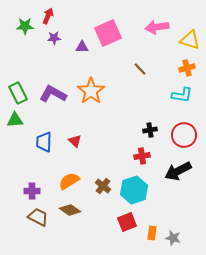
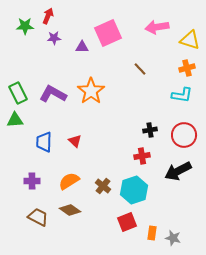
purple cross: moved 10 px up
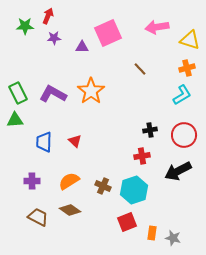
cyan L-shape: rotated 40 degrees counterclockwise
brown cross: rotated 14 degrees counterclockwise
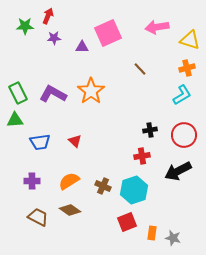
blue trapezoid: moved 4 px left; rotated 100 degrees counterclockwise
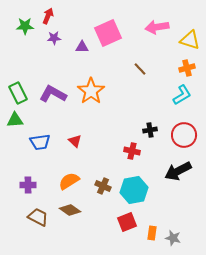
red cross: moved 10 px left, 5 px up; rotated 21 degrees clockwise
purple cross: moved 4 px left, 4 px down
cyan hexagon: rotated 8 degrees clockwise
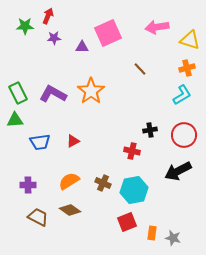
red triangle: moved 2 px left; rotated 48 degrees clockwise
brown cross: moved 3 px up
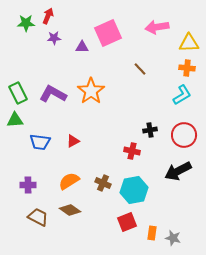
green star: moved 1 px right, 3 px up
yellow triangle: moved 1 px left, 3 px down; rotated 20 degrees counterclockwise
orange cross: rotated 21 degrees clockwise
blue trapezoid: rotated 15 degrees clockwise
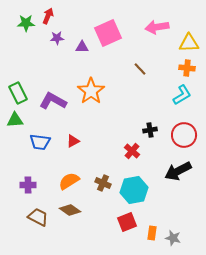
purple star: moved 3 px right
purple L-shape: moved 7 px down
red cross: rotated 28 degrees clockwise
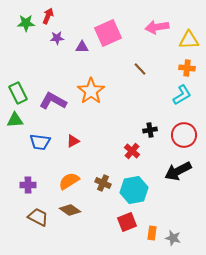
yellow triangle: moved 3 px up
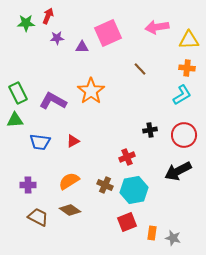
red cross: moved 5 px left, 6 px down; rotated 28 degrees clockwise
brown cross: moved 2 px right, 2 px down
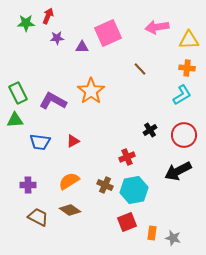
black cross: rotated 24 degrees counterclockwise
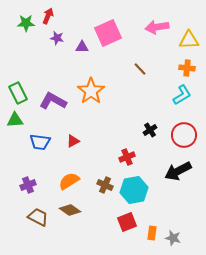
purple star: rotated 16 degrees clockwise
purple cross: rotated 21 degrees counterclockwise
